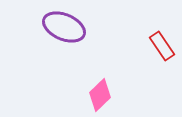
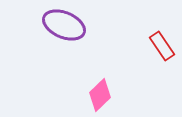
purple ellipse: moved 2 px up
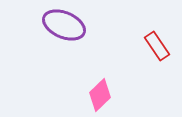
red rectangle: moved 5 px left
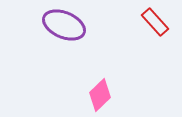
red rectangle: moved 2 px left, 24 px up; rotated 8 degrees counterclockwise
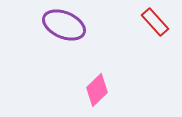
pink diamond: moved 3 px left, 5 px up
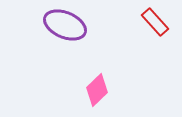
purple ellipse: moved 1 px right
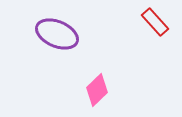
purple ellipse: moved 8 px left, 9 px down
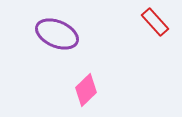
pink diamond: moved 11 px left
